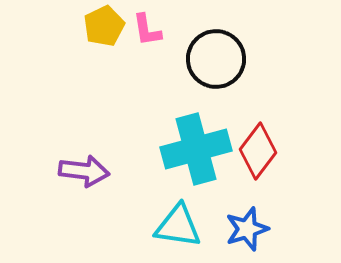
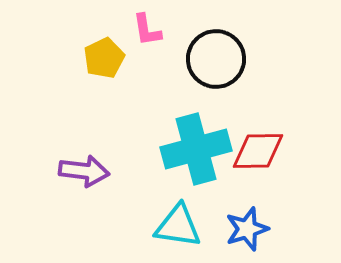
yellow pentagon: moved 32 px down
red diamond: rotated 52 degrees clockwise
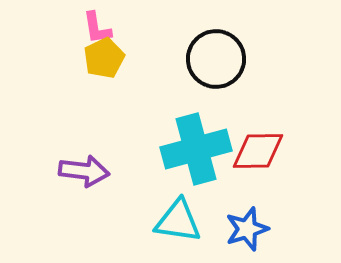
pink L-shape: moved 50 px left, 2 px up
cyan triangle: moved 5 px up
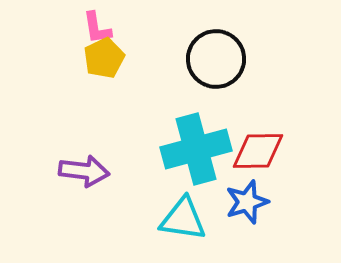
cyan triangle: moved 5 px right, 2 px up
blue star: moved 27 px up
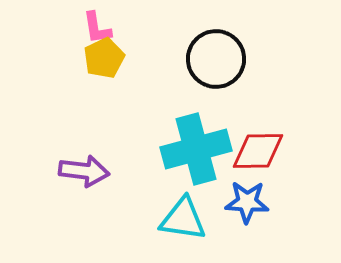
blue star: rotated 21 degrees clockwise
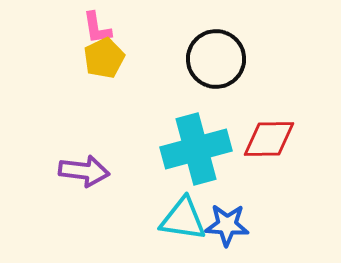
red diamond: moved 11 px right, 12 px up
blue star: moved 20 px left, 23 px down
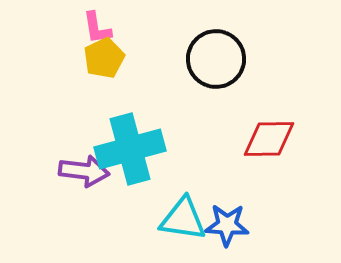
cyan cross: moved 66 px left
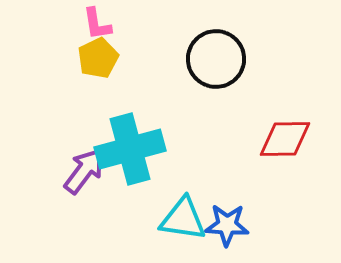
pink L-shape: moved 4 px up
yellow pentagon: moved 6 px left
red diamond: moved 16 px right
purple arrow: rotated 60 degrees counterclockwise
